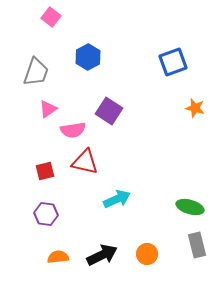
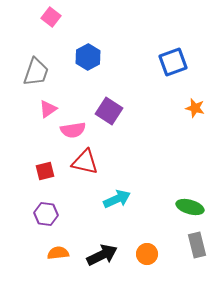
orange semicircle: moved 4 px up
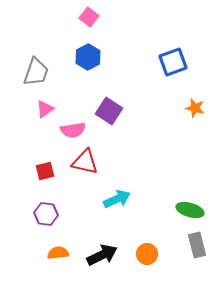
pink square: moved 38 px right
pink triangle: moved 3 px left
green ellipse: moved 3 px down
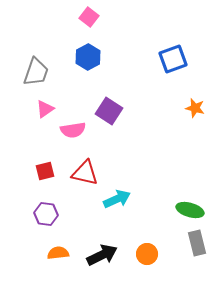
blue square: moved 3 px up
red triangle: moved 11 px down
gray rectangle: moved 2 px up
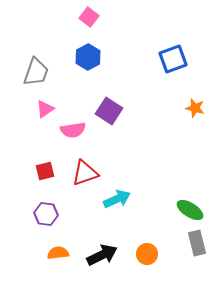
red triangle: rotated 32 degrees counterclockwise
green ellipse: rotated 16 degrees clockwise
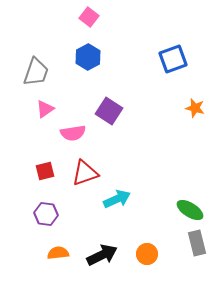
pink semicircle: moved 3 px down
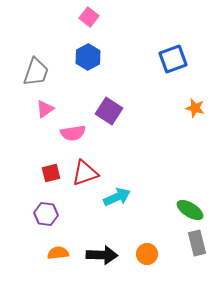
red square: moved 6 px right, 2 px down
cyan arrow: moved 2 px up
black arrow: rotated 28 degrees clockwise
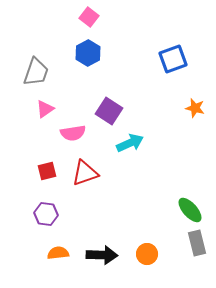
blue hexagon: moved 4 px up
red square: moved 4 px left, 2 px up
cyan arrow: moved 13 px right, 54 px up
green ellipse: rotated 16 degrees clockwise
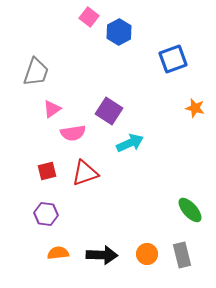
blue hexagon: moved 31 px right, 21 px up
pink triangle: moved 7 px right
gray rectangle: moved 15 px left, 12 px down
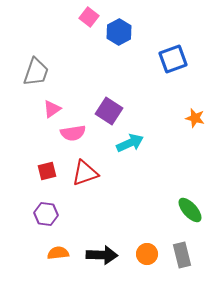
orange star: moved 10 px down
